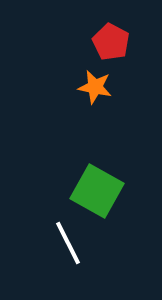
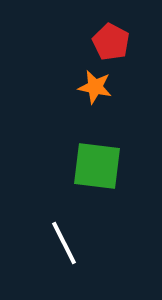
green square: moved 25 px up; rotated 22 degrees counterclockwise
white line: moved 4 px left
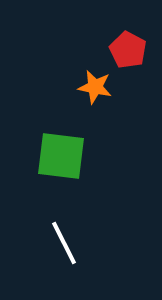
red pentagon: moved 17 px right, 8 px down
green square: moved 36 px left, 10 px up
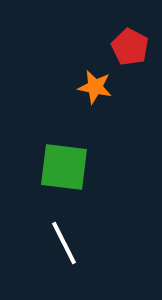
red pentagon: moved 2 px right, 3 px up
green square: moved 3 px right, 11 px down
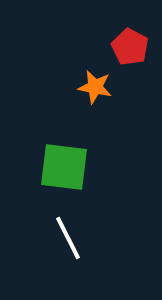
white line: moved 4 px right, 5 px up
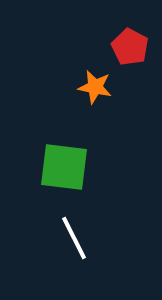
white line: moved 6 px right
